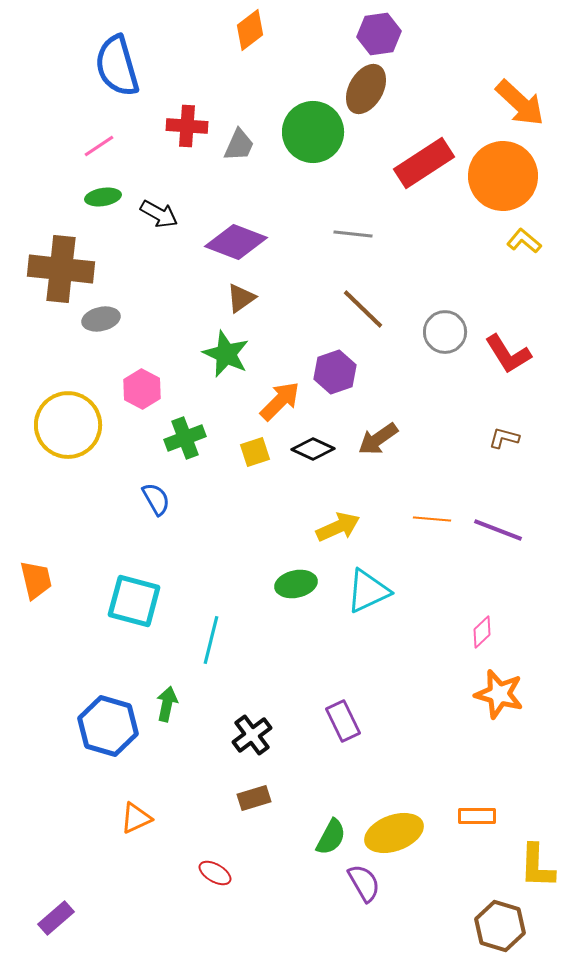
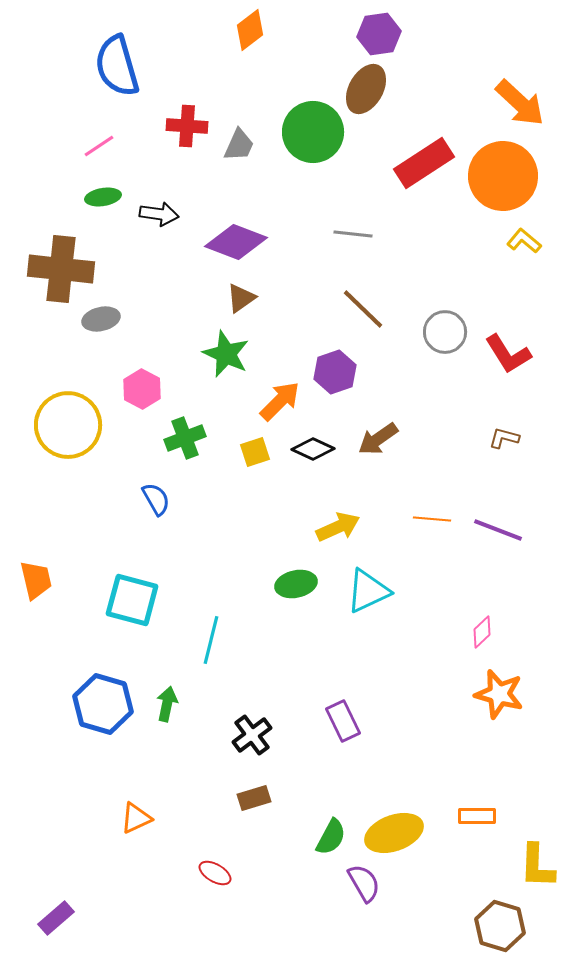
black arrow at (159, 214): rotated 21 degrees counterclockwise
cyan square at (134, 601): moved 2 px left, 1 px up
blue hexagon at (108, 726): moved 5 px left, 22 px up
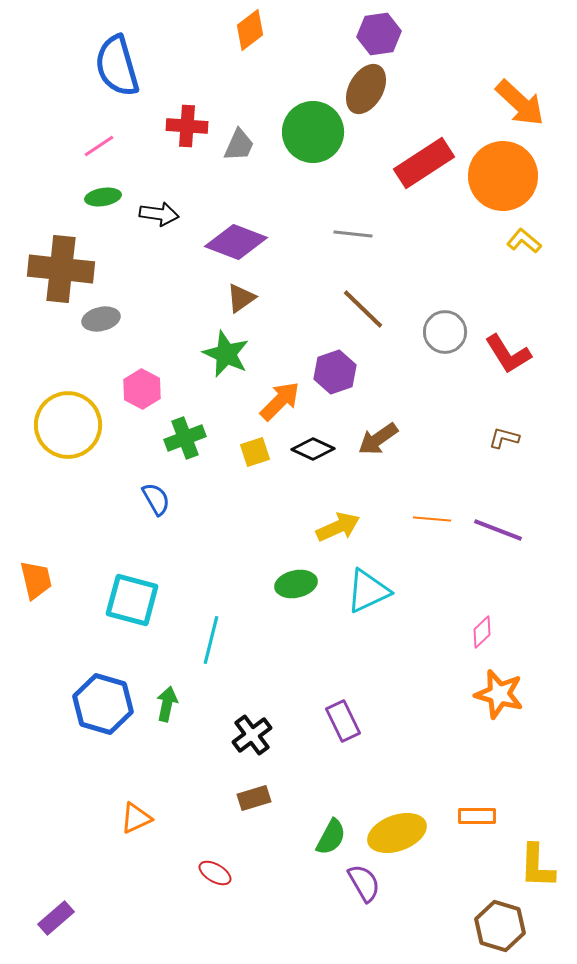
yellow ellipse at (394, 833): moved 3 px right
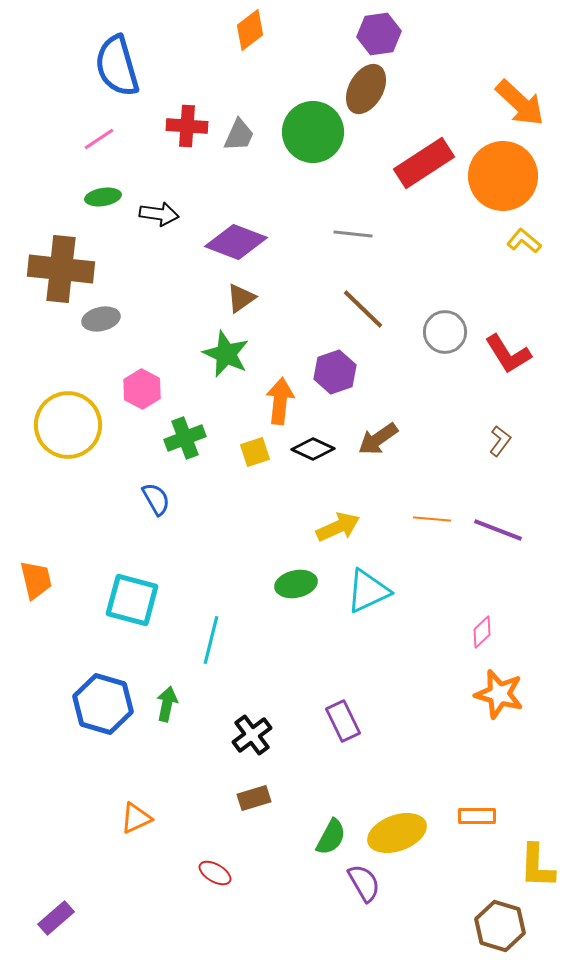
gray trapezoid at (239, 145): moved 10 px up
pink line at (99, 146): moved 7 px up
orange arrow at (280, 401): rotated 39 degrees counterclockwise
brown L-shape at (504, 438): moved 4 px left, 3 px down; rotated 112 degrees clockwise
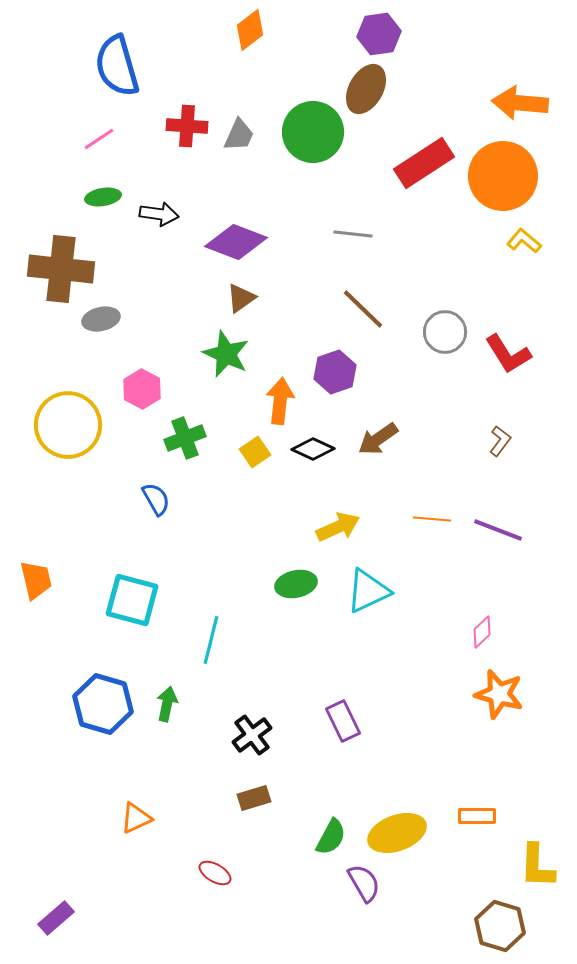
orange arrow at (520, 103): rotated 142 degrees clockwise
yellow square at (255, 452): rotated 16 degrees counterclockwise
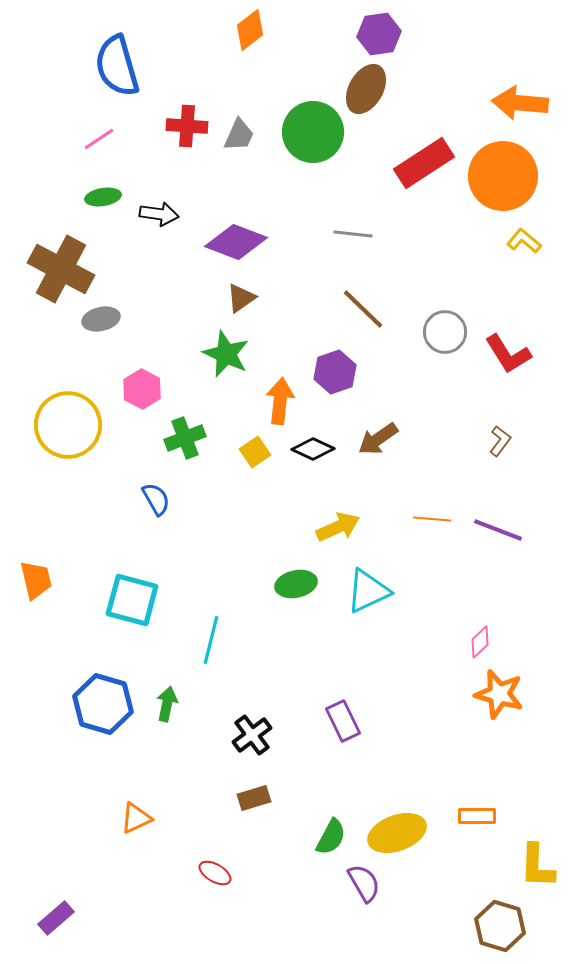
brown cross at (61, 269): rotated 22 degrees clockwise
pink diamond at (482, 632): moved 2 px left, 10 px down
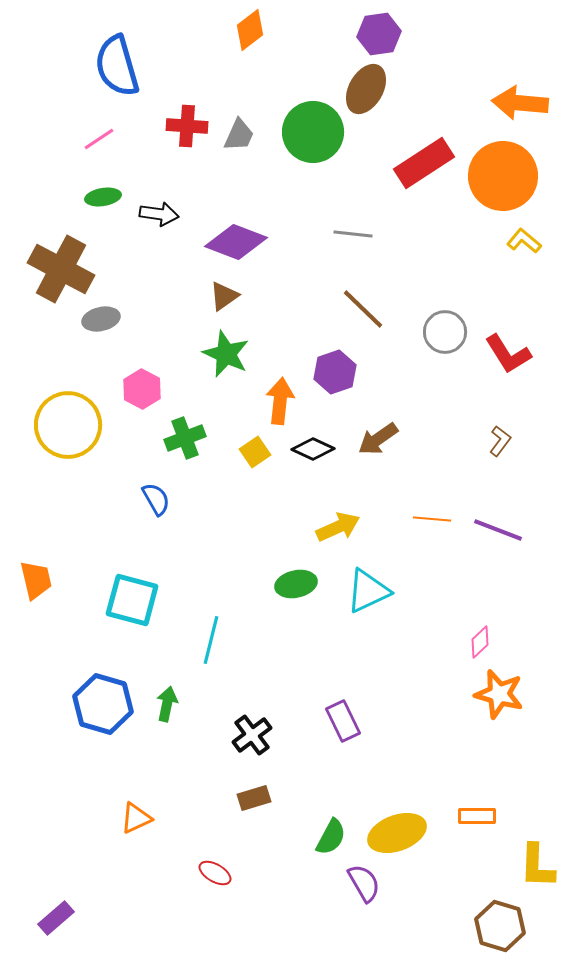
brown triangle at (241, 298): moved 17 px left, 2 px up
